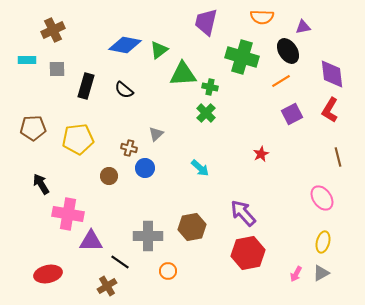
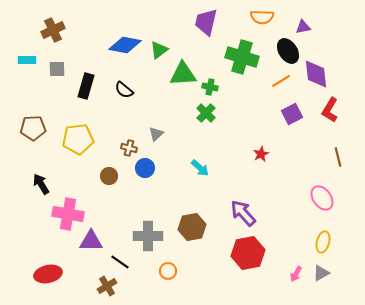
purple diamond at (332, 74): moved 16 px left
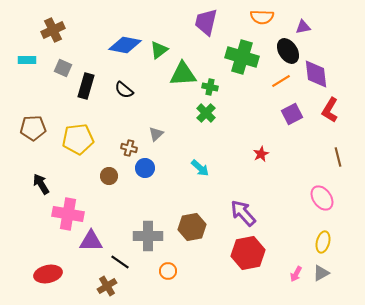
gray square at (57, 69): moved 6 px right, 1 px up; rotated 24 degrees clockwise
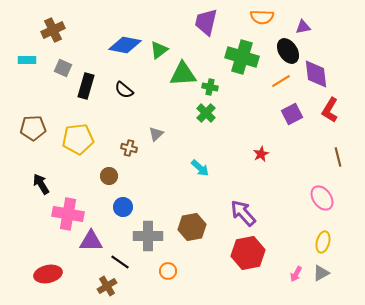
blue circle at (145, 168): moved 22 px left, 39 px down
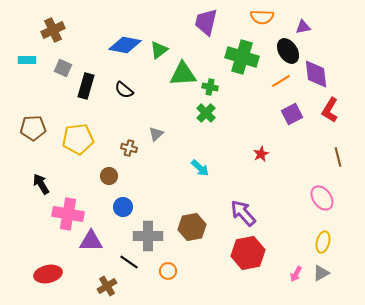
black line at (120, 262): moved 9 px right
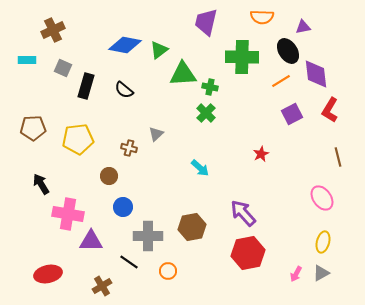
green cross at (242, 57): rotated 16 degrees counterclockwise
brown cross at (107, 286): moved 5 px left
